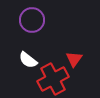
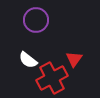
purple circle: moved 4 px right
red cross: moved 1 px left, 1 px up
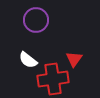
red cross: moved 1 px right, 1 px down; rotated 20 degrees clockwise
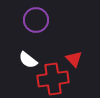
red triangle: rotated 18 degrees counterclockwise
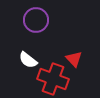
red cross: rotated 28 degrees clockwise
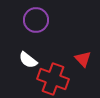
red triangle: moved 9 px right
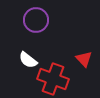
red triangle: moved 1 px right
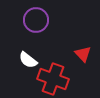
red triangle: moved 1 px left, 5 px up
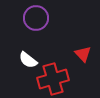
purple circle: moved 2 px up
red cross: rotated 36 degrees counterclockwise
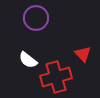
red cross: moved 3 px right, 2 px up
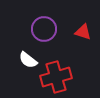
purple circle: moved 8 px right, 11 px down
red triangle: moved 22 px up; rotated 30 degrees counterclockwise
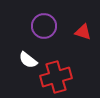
purple circle: moved 3 px up
